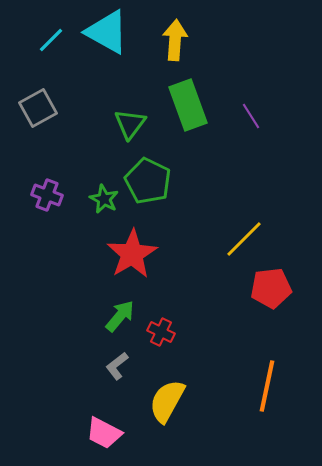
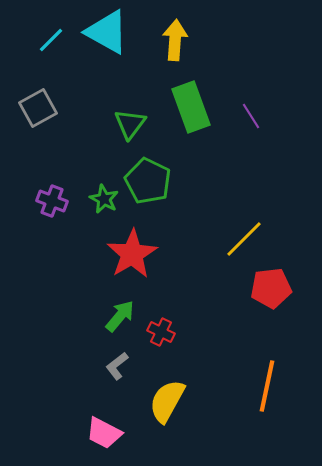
green rectangle: moved 3 px right, 2 px down
purple cross: moved 5 px right, 6 px down
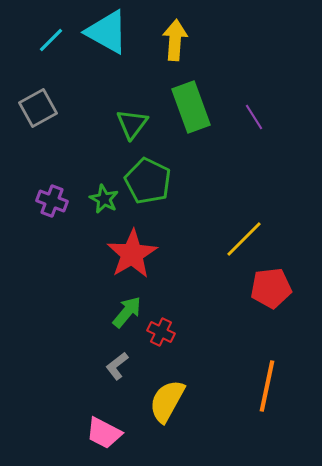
purple line: moved 3 px right, 1 px down
green triangle: moved 2 px right
green arrow: moved 7 px right, 4 px up
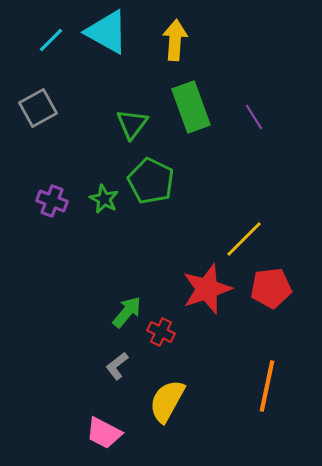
green pentagon: moved 3 px right
red star: moved 75 px right, 35 px down; rotated 12 degrees clockwise
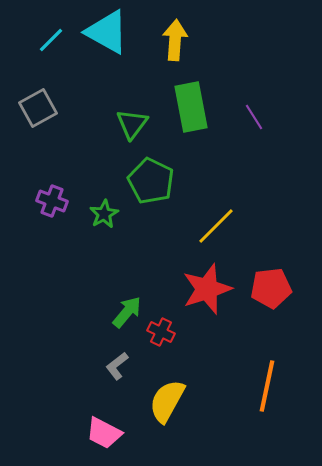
green rectangle: rotated 9 degrees clockwise
green star: moved 15 px down; rotated 16 degrees clockwise
yellow line: moved 28 px left, 13 px up
